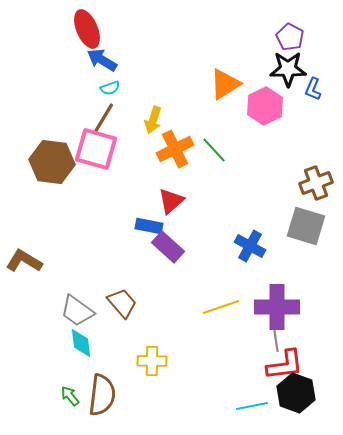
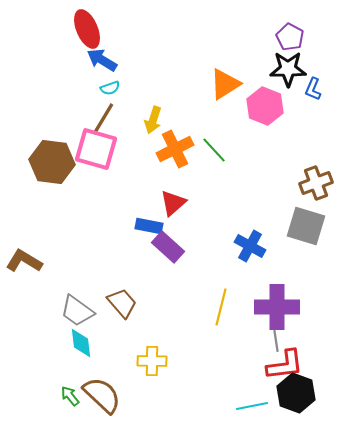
pink hexagon: rotated 12 degrees counterclockwise
red triangle: moved 2 px right, 2 px down
yellow line: rotated 57 degrees counterclockwise
brown semicircle: rotated 54 degrees counterclockwise
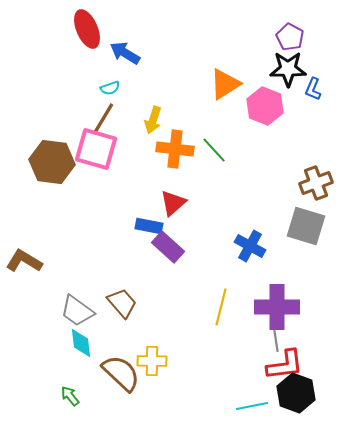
blue arrow: moved 23 px right, 7 px up
orange cross: rotated 33 degrees clockwise
brown semicircle: moved 19 px right, 22 px up
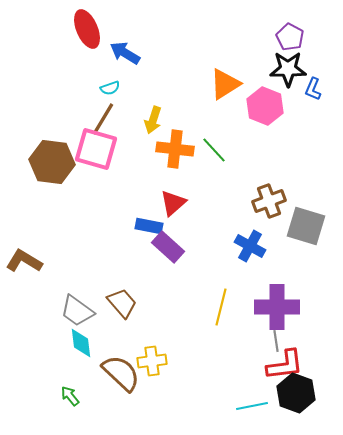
brown cross: moved 47 px left, 18 px down
yellow cross: rotated 8 degrees counterclockwise
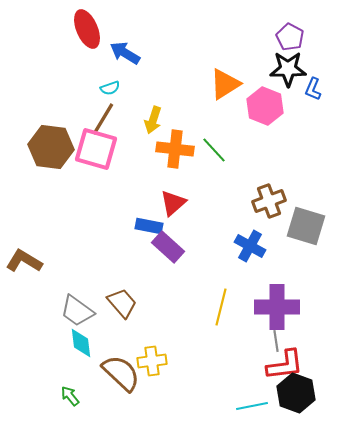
brown hexagon: moved 1 px left, 15 px up
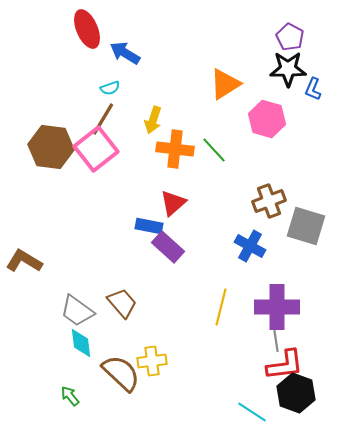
pink hexagon: moved 2 px right, 13 px down; rotated 6 degrees counterclockwise
pink square: rotated 36 degrees clockwise
cyan line: moved 6 px down; rotated 44 degrees clockwise
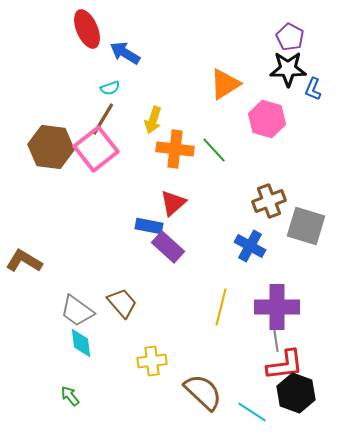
brown semicircle: moved 82 px right, 19 px down
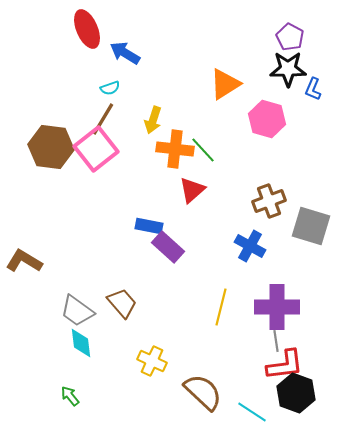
green line: moved 11 px left
red triangle: moved 19 px right, 13 px up
gray square: moved 5 px right
yellow cross: rotated 32 degrees clockwise
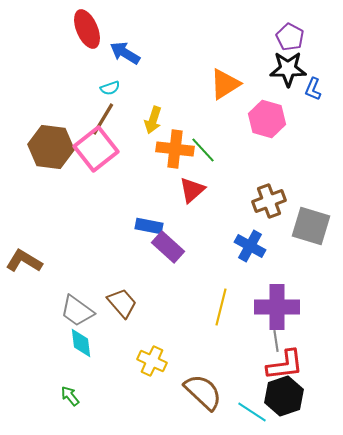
black hexagon: moved 12 px left, 3 px down; rotated 21 degrees clockwise
